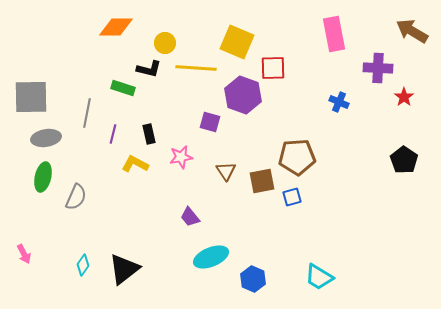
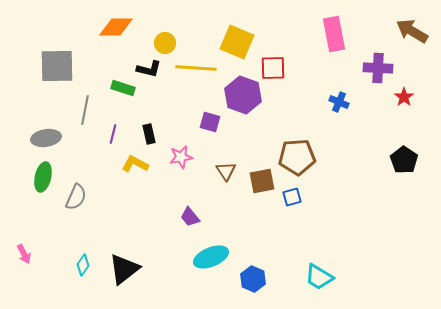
gray square: moved 26 px right, 31 px up
gray line: moved 2 px left, 3 px up
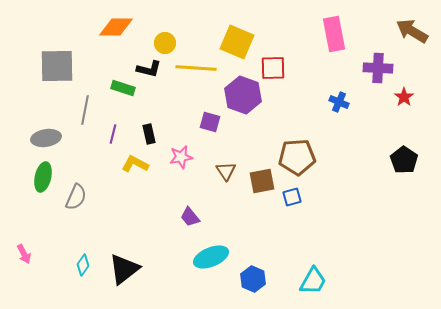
cyan trapezoid: moved 6 px left, 4 px down; rotated 92 degrees counterclockwise
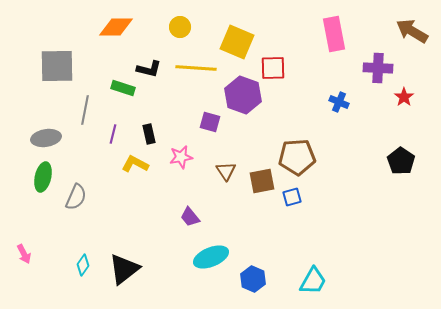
yellow circle: moved 15 px right, 16 px up
black pentagon: moved 3 px left, 1 px down
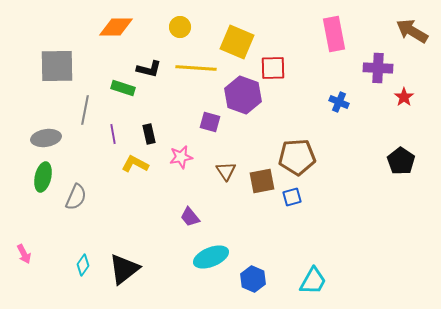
purple line: rotated 24 degrees counterclockwise
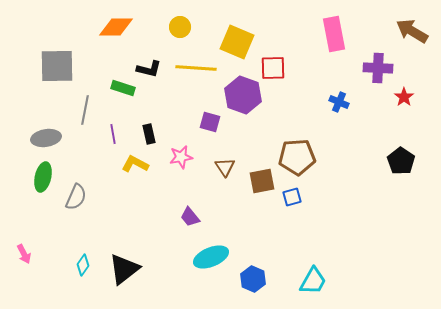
brown triangle: moved 1 px left, 4 px up
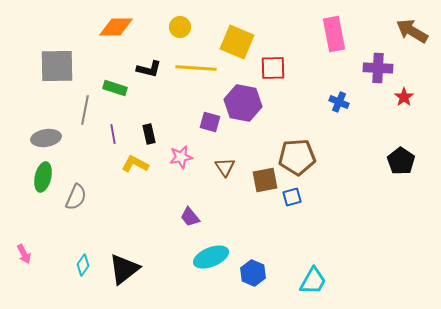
green rectangle: moved 8 px left
purple hexagon: moved 8 px down; rotated 9 degrees counterclockwise
brown square: moved 3 px right, 1 px up
blue hexagon: moved 6 px up
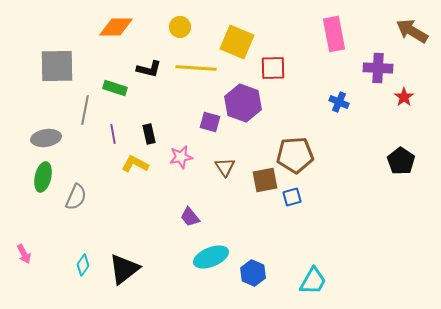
purple hexagon: rotated 9 degrees clockwise
brown pentagon: moved 2 px left, 2 px up
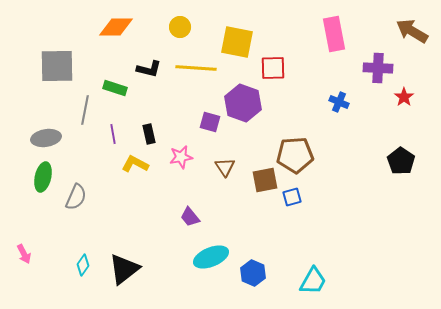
yellow square: rotated 12 degrees counterclockwise
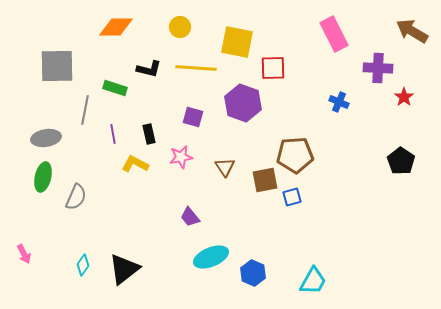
pink rectangle: rotated 16 degrees counterclockwise
purple square: moved 17 px left, 5 px up
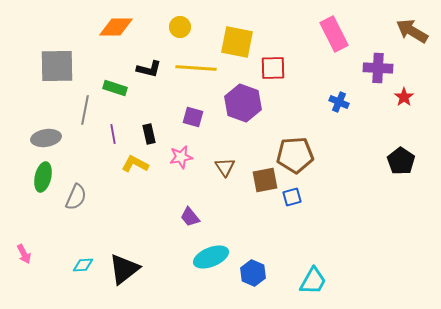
cyan diamond: rotated 50 degrees clockwise
